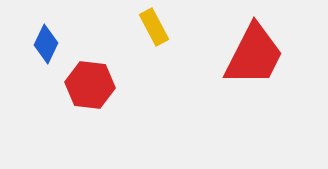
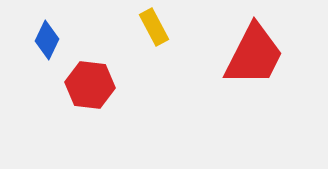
blue diamond: moved 1 px right, 4 px up
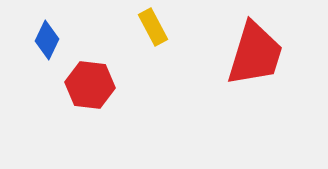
yellow rectangle: moved 1 px left
red trapezoid: moved 1 px right, 1 px up; rotated 10 degrees counterclockwise
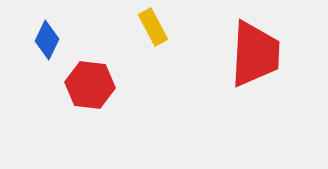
red trapezoid: rotated 14 degrees counterclockwise
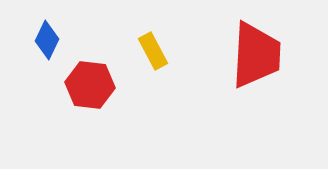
yellow rectangle: moved 24 px down
red trapezoid: moved 1 px right, 1 px down
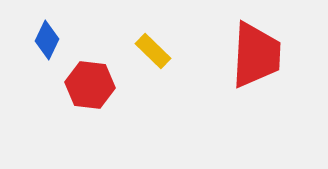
yellow rectangle: rotated 18 degrees counterclockwise
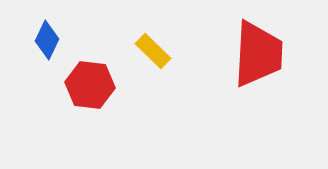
red trapezoid: moved 2 px right, 1 px up
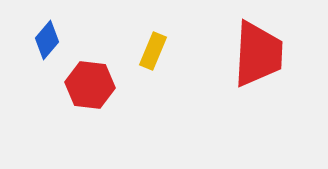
blue diamond: rotated 15 degrees clockwise
yellow rectangle: rotated 69 degrees clockwise
